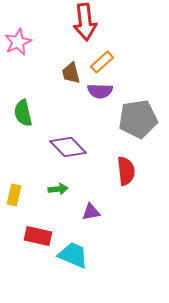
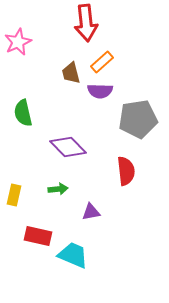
red arrow: moved 1 px right, 1 px down
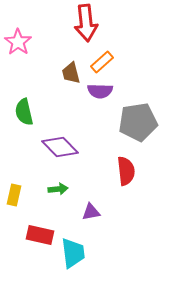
pink star: rotated 12 degrees counterclockwise
green semicircle: moved 1 px right, 1 px up
gray pentagon: moved 3 px down
purple diamond: moved 8 px left
red rectangle: moved 2 px right, 1 px up
cyan trapezoid: moved 2 px up; rotated 60 degrees clockwise
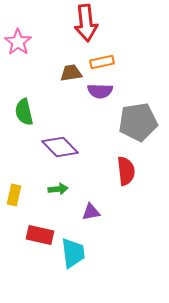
orange rectangle: rotated 30 degrees clockwise
brown trapezoid: rotated 95 degrees clockwise
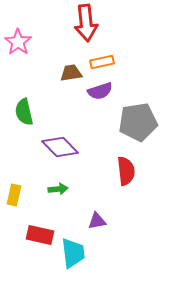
purple semicircle: rotated 20 degrees counterclockwise
purple triangle: moved 6 px right, 9 px down
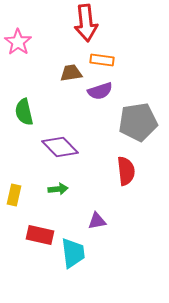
orange rectangle: moved 2 px up; rotated 20 degrees clockwise
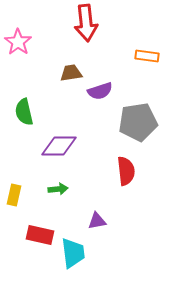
orange rectangle: moved 45 px right, 4 px up
purple diamond: moved 1 px left, 1 px up; rotated 45 degrees counterclockwise
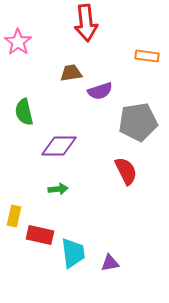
red semicircle: rotated 20 degrees counterclockwise
yellow rectangle: moved 21 px down
purple triangle: moved 13 px right, 42 px down
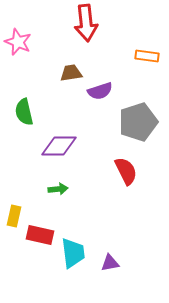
pink star: rotated 12 degrees counterclockwise
gray pentagon: rotated 9 degrees counterclockwise
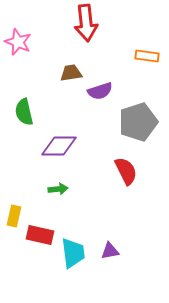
purple triangle: moved 12 px up
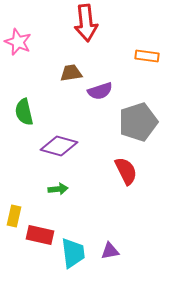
purple diamond: rotated 15 degrees clockwise
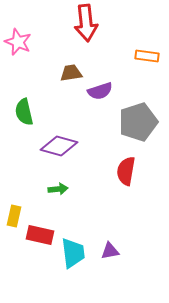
red semicircle: rotated 144 degrees counterclockwise
